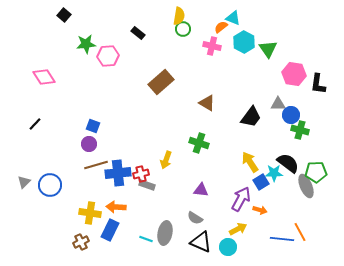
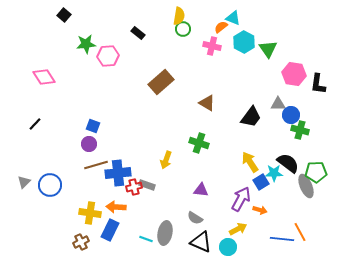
red cross at (141, 174): moved 7 px left, 13 px down
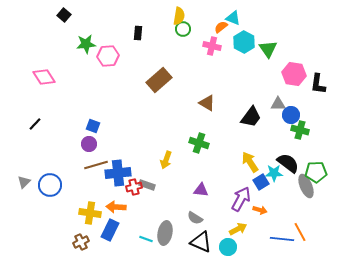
black rectangle at (138, 33): rotated 56 degrees clockwise
brown rectangle at (161, 82): moved 2 px left, 2 px up
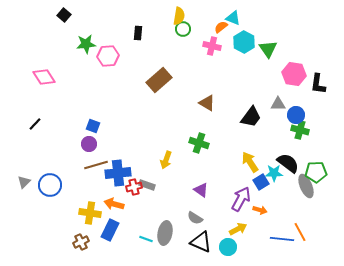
blue circle at (291, 115): moved 5 px right
purple triangle at (201, 190): rotated 28 degrees clockwise
orange arrow at (116, 207): moved 2 px left, 3 px up; rotated 12 degrees clockwise
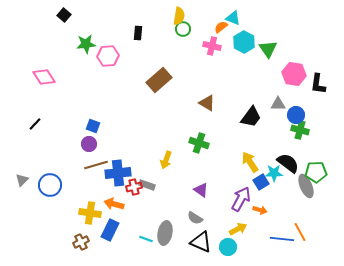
gray triangle at (24, 182): moved 2 px left, 2 px up
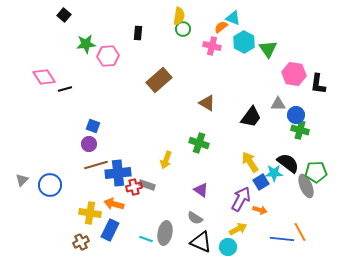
black line at (35, 124): moved 30 px right, 35 px up; rotated 32 degrees clockwise
